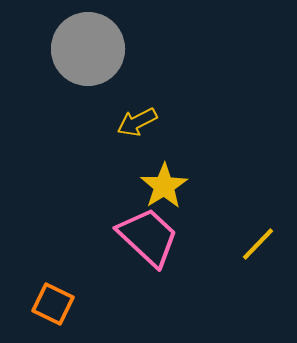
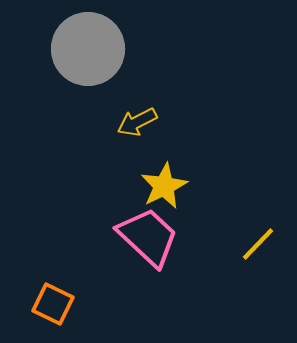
yellow star: rotated 6 degrees clockwise
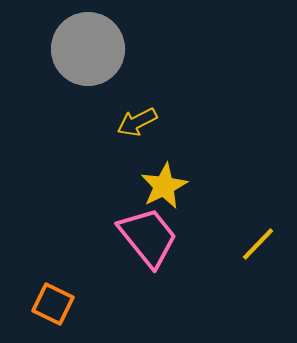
pink trapezoid: rotated 8 degrees clockwise
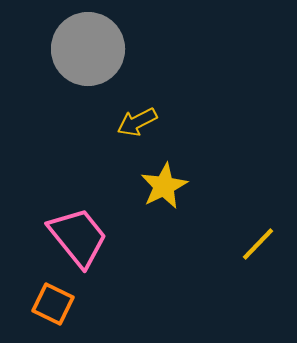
pink trapezoid: moved 70 px left
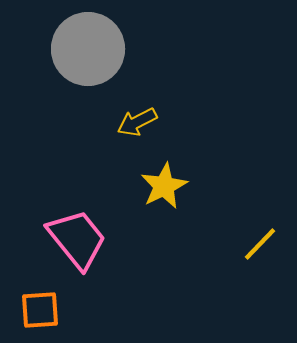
pink trapezoid: moved 1 px left, 2 px down
yellow line: moved 2 px right
orange square: moved 13 px left, 6 px down; rotated 30 degrees counterclockwise
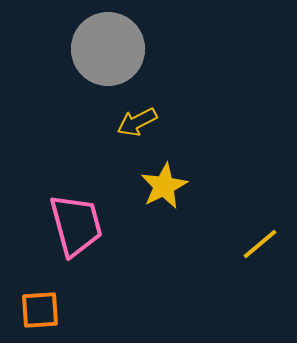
gray circle: moved 20 px right
pink trapezoid: moved 1 px left, 14 px up; rotated 24 degrees clockwise
yellow line: rotated 6 degrees clockwise
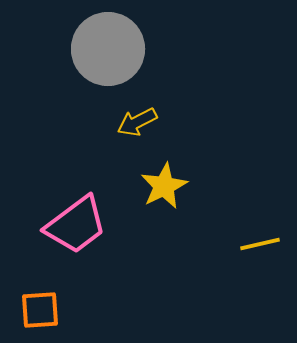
pink trapezoid: rotated 68 degrees clockwise
yellow line: rotated 27 degrees clockwise
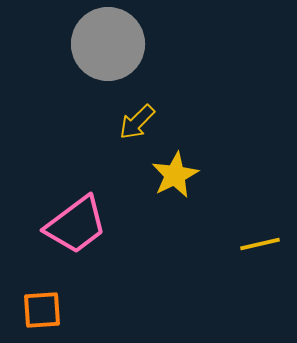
gray circle: moved 5 px up
yellow arrow: rotated 18 degrees counterclockwise
yellow star: moved 11 px right, 11 px up
orange square: moved 2 px right
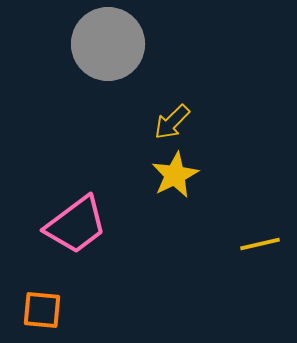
yellow arrow: moved 35 px right
orange square: rotated 9 degrees clockwise
